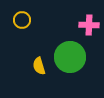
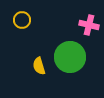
pink cross: rotated 12 degrees clockwise
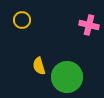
green circle: moved 3 px left, 20 px down
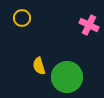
yellow circle: moved 2 px up
pink cross: rotated 12 degrees clockwise
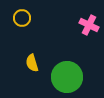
yellow semicircle: moved 7 px left, 3 px up
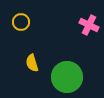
yellow circle: moved 1 px left, 4 px down
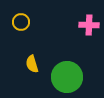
pink cross: rotated 24 degrees counterclockwise
yellow semicircle: moved 1 px down
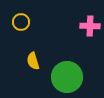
pink cross: moved 1 px right, 1 px down
yellow semicircle: moved 1 px right, 3 px up
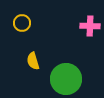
yellow circle: moved 1 px right, 1 px down
green circle: moved 1 px left, 2 px down
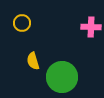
pink cross: moved 1 px right, 1 px down
green circle: moved 4 px left, 2 px up
